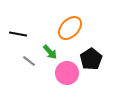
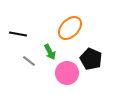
green arrow: rotated 14 degrees clockwise
black pentagon: rotated 15 degrees counterclockwise
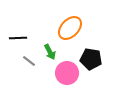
black line: moved 4 px down; rotated 12 degrees counterclockwise
black pentagon: rotated 15 degrees counterclockwise
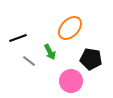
black line: rotated 18 degrees counterclockwise
pink circle: moved 4 px right, 8 px down
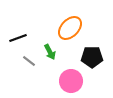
black pentagon: moved 1 px right, 2 px up; rotated 10 degrees counterclockwise
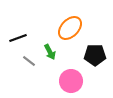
black pentagon: moved 3 px right, 2 px up
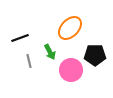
black line: moved 2 px right
gray line: rotated 40 degrees clockwise
pink circle: moved 11 px up
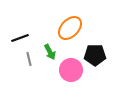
gray line: moved 2 px up
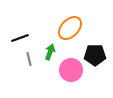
green arrow: rotated 133 degrees counterclockwise
